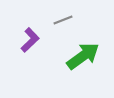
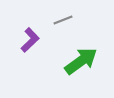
green arrow: moved 2 px left, 5 px down
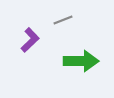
green arrow: rotated 36 degrees clockwise
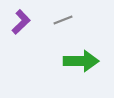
purple L-shape: moved 9 px left, 18 px up
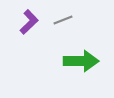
purple L-shape: moved 8 px right
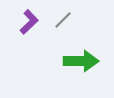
gray line: rotated 24 degrees counterclockwise
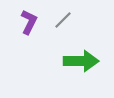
purple L-shape: rotated 20 degrees counterclockwise
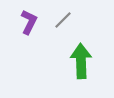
green arrow: rotated 92 degrees counterclockwise
